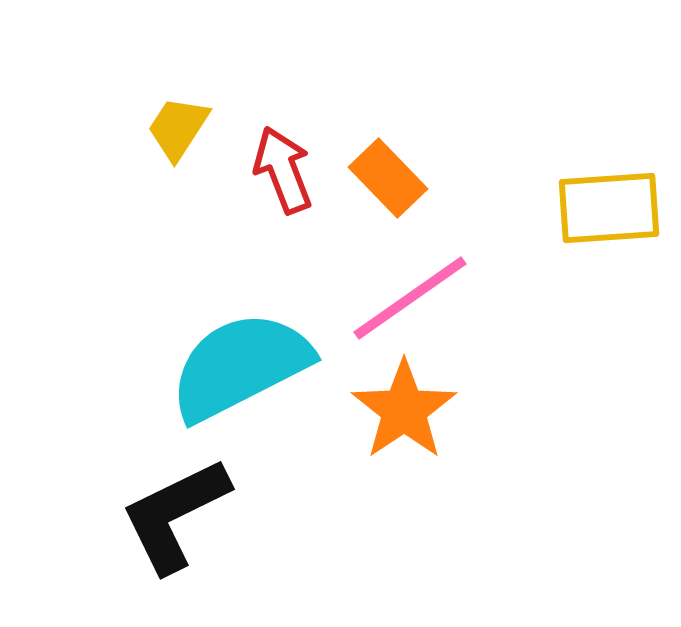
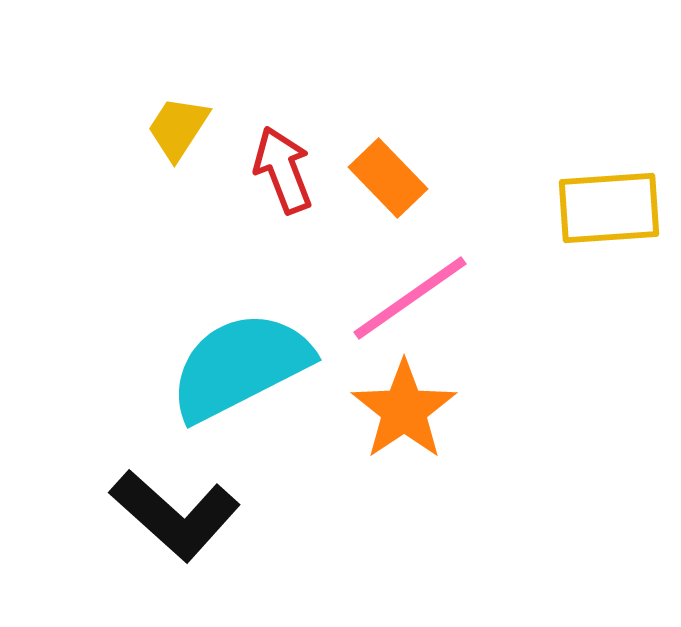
black L-shape: rotated 112 degrees counterclockwise
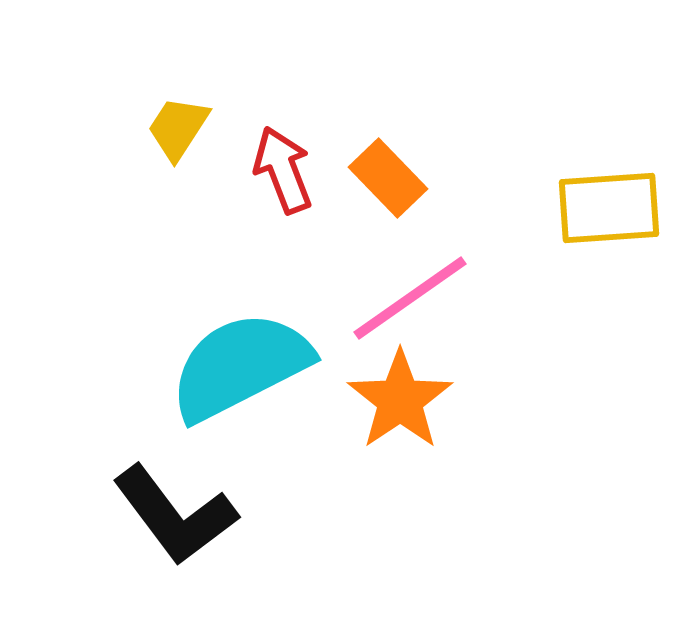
orange star: moved 4 px left, 10 px up
black L-shape: rotated 11 degrees clockwise
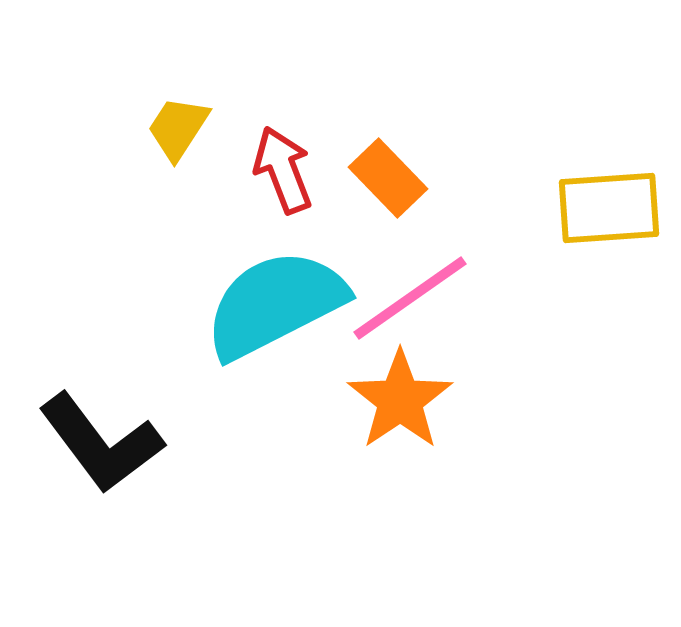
cyan semicircle: moved 35 px right, 62 px up
black L-shape: moved 74 px left, 72 px up
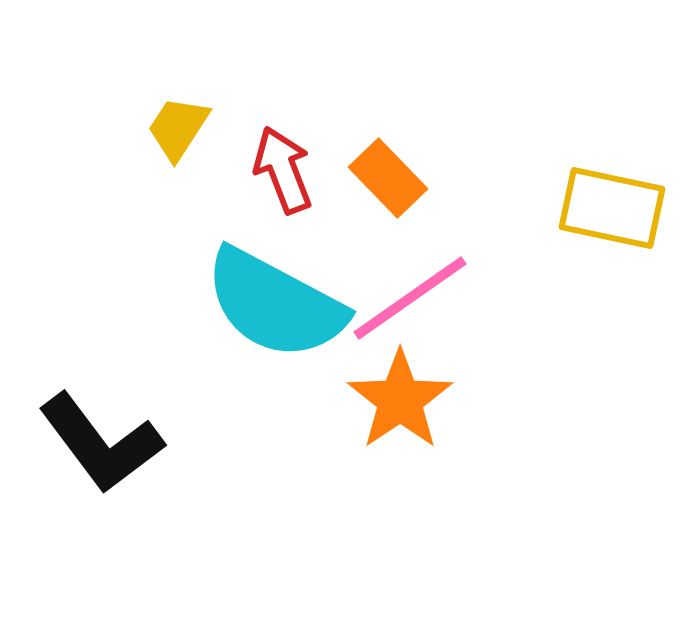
yellow rectangle: moved 3 px right; rotated 16 degrees clockwise
cyan semicircle: rotated 125 degrees counterclockwise
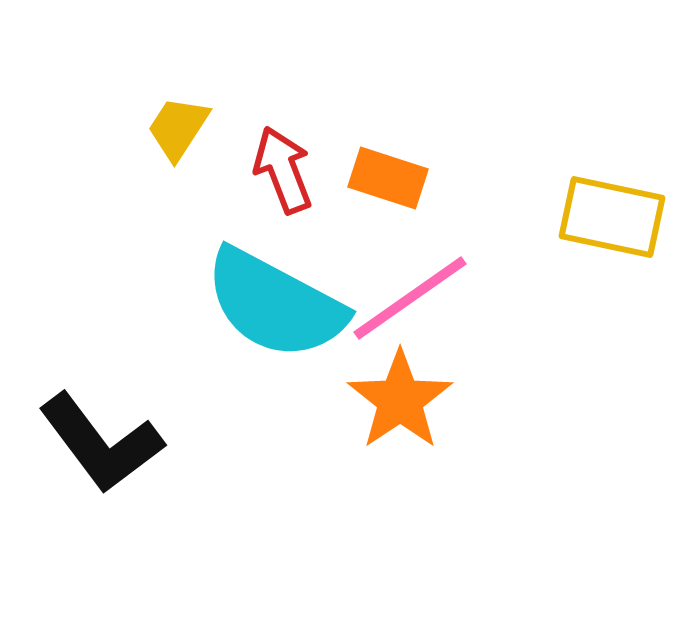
orange rectangle: rotated 28 degrees counterclockwise
yellow rectangle: moved 9 px down
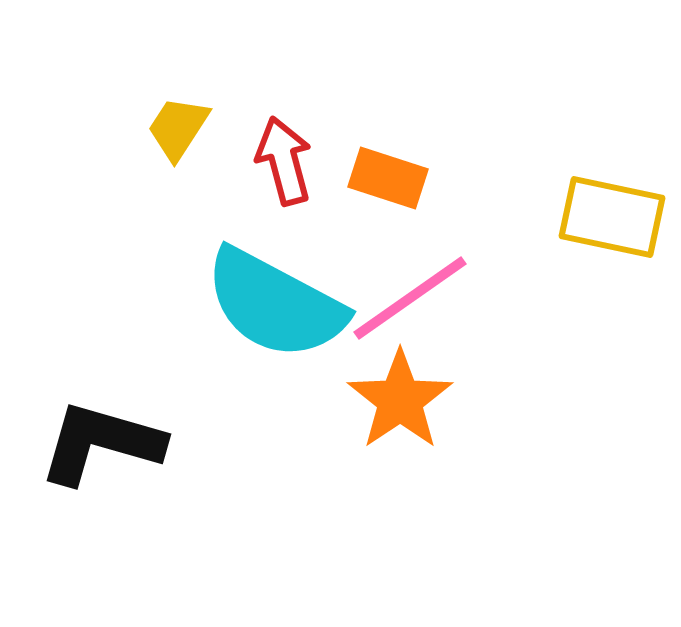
red arrow: moved 1 px right, 9 px up; rotated 6 degrees clockwise
black L-shape: rotated 143 degrees clockwise
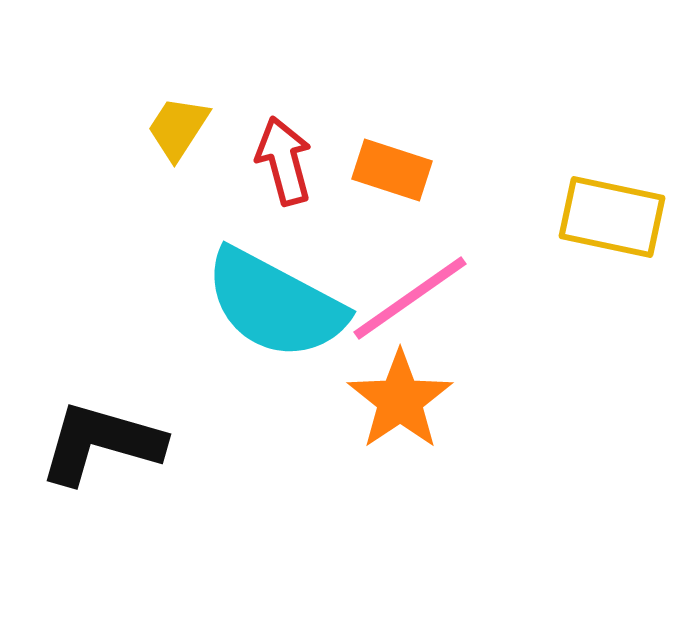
orange rectangle: moved 4 px right, 8 px up
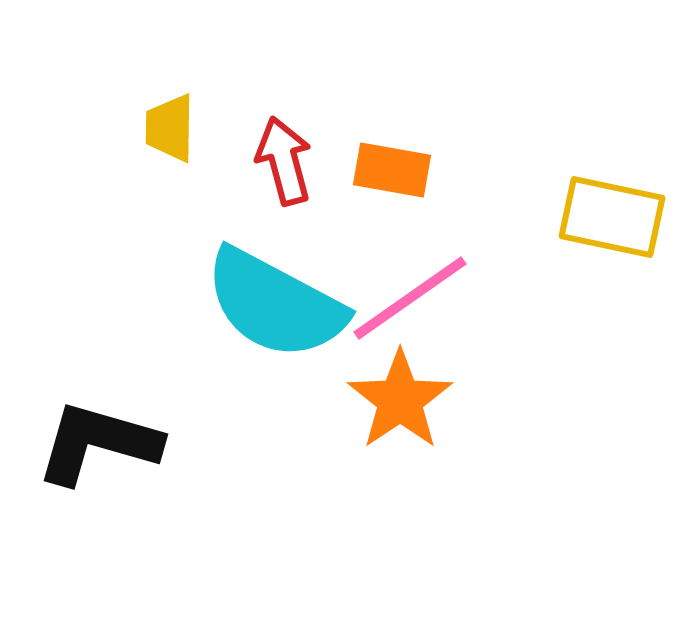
yellow trapezoid: moved 8 px left; rotated 32 degrees counterclockwise
orange rectangle: rotated 8 degrees counterclockwise
black L-shape: moved 3 px left
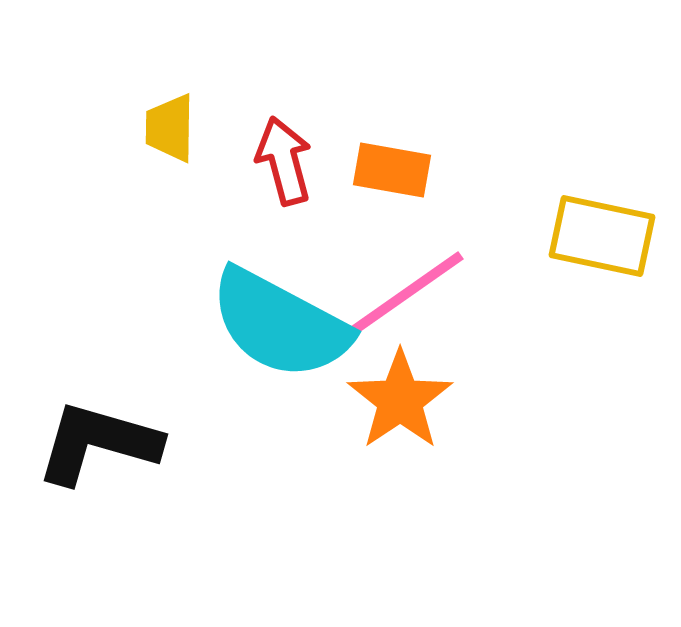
yellow rectangle: moved 10 px left, 19 px down
pink line: moved 3 px left, 5 px up
cyan semicircle: moved 5 px right, 20 px down
